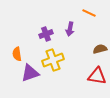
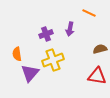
purple triangle: rotated 30 degrees counterclockwise
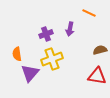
brown semicircle: moved 1 px down
yellow cross: moved 1 px left, 1 px up
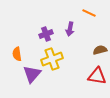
purple triangle: moved 2 px right, 1 px down
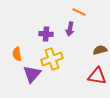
orange line: moved 10 px left, 1 px up
purple cross: rotated 24 degrees clockwise
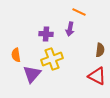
brown semicircle: rotated 112 degrees clockwise
orange semicircle: moved 1 px left, 1 px down
red triangle: rotated 18 degrees clockwise
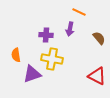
purple cross: moved 1 px down
brown semicircle: moved 1 px left, 12 px up; rotated 48 degrees counterclockwise
yellow cross: rotated 30 degrees clockwise
purple triangle: rotated 30 degrees clockwise
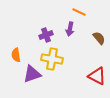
purple cross: rotated 24 degrees counterclockwise
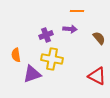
orange line: moved 2 px left, 1 px up; rotated 24 degrees counterclockwise
purple arrow: rotated 96 degrees counterclockwise
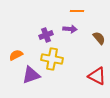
orange semicircle: rotated 72 degrees clockwise
purple triangle: moved 1 px left, 1 px down
